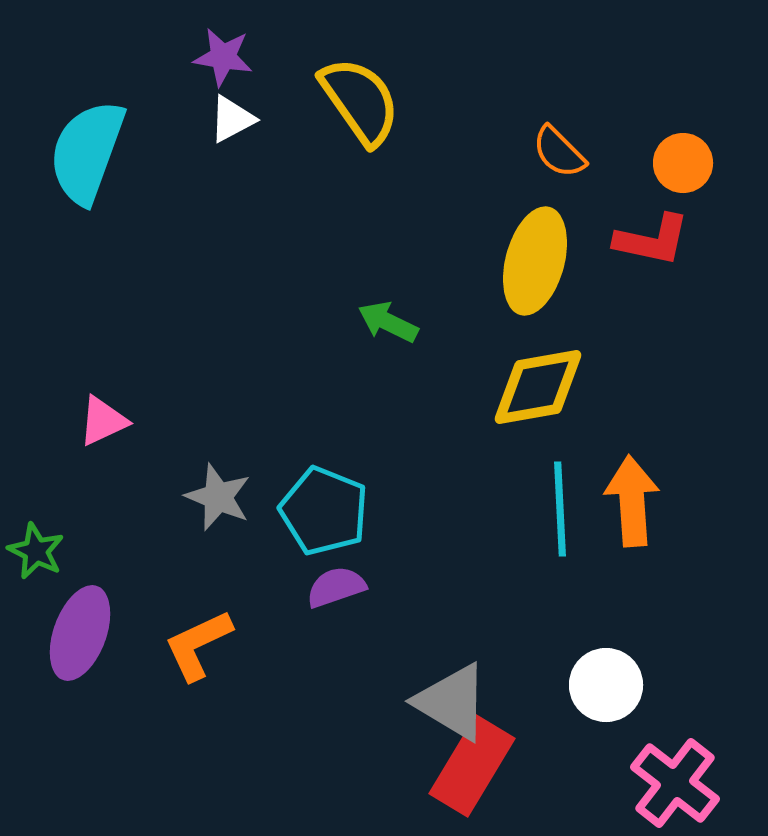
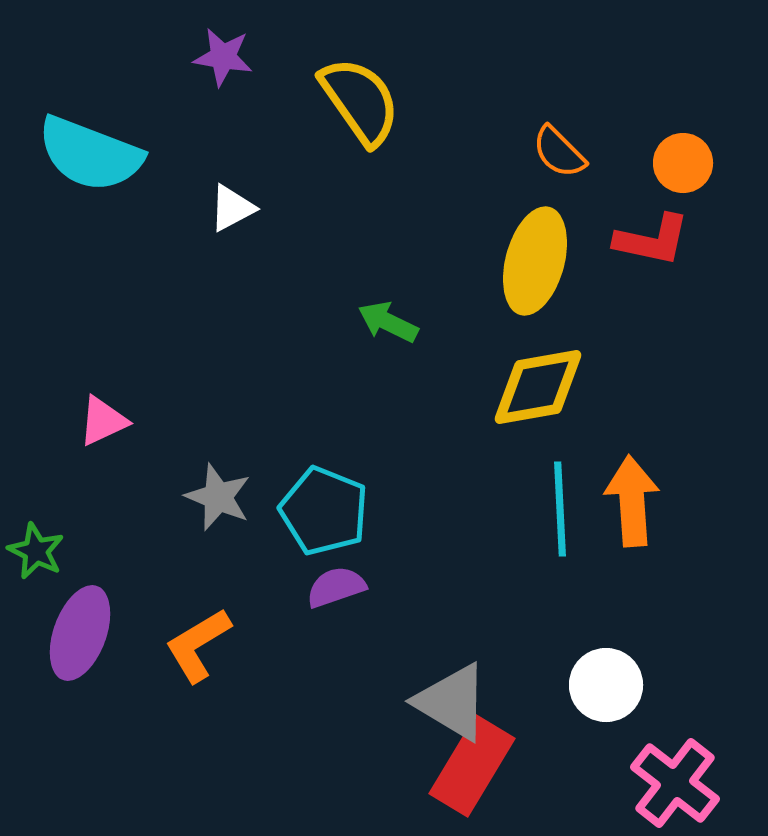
white triangle: moved 89 px down
cyan semicircle: moved 3 px right, 2 px down; rotated 89 degrees counterclockwise
orange L-shape: rotated 6 degrees counterclockwise
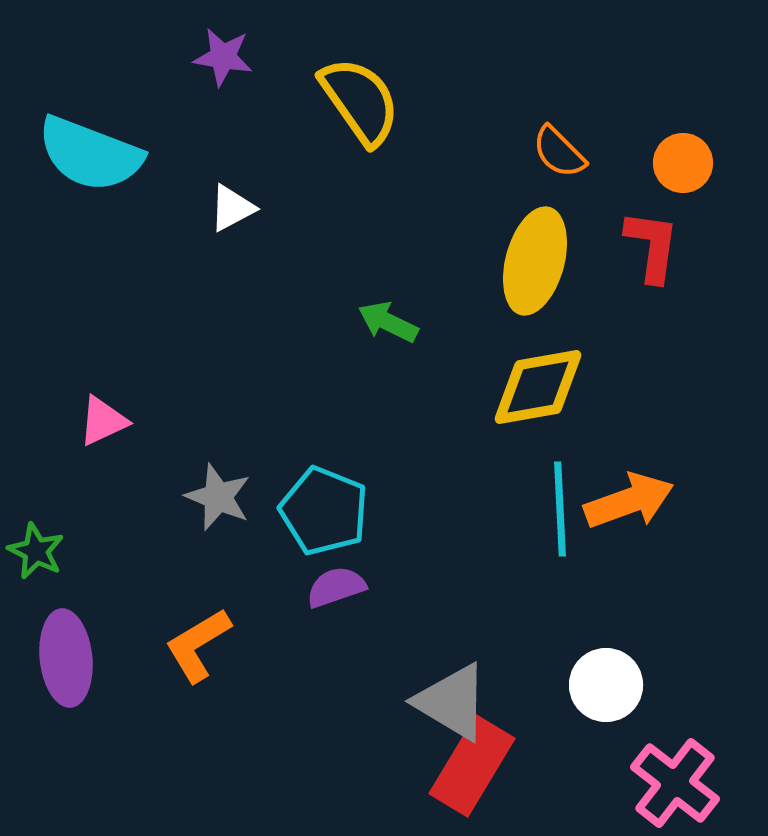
red L-shape: moved 6 px down; rotated 94 degrees counterclockwise
orange arrow: moved 3 px left; rotated 74 degrees clockwise
purple ellipse: moved 14 px left, 25 px down; rotated 26 degrees counterclockwise
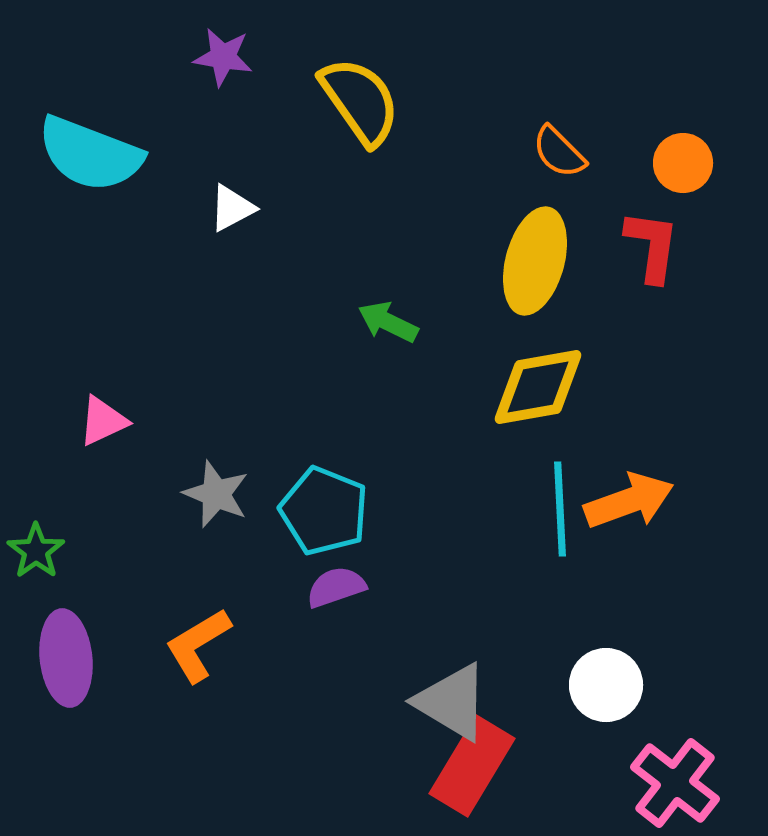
gray star: moved 2 px left, 3 px up
green star: rotated 10 degrees clockwise
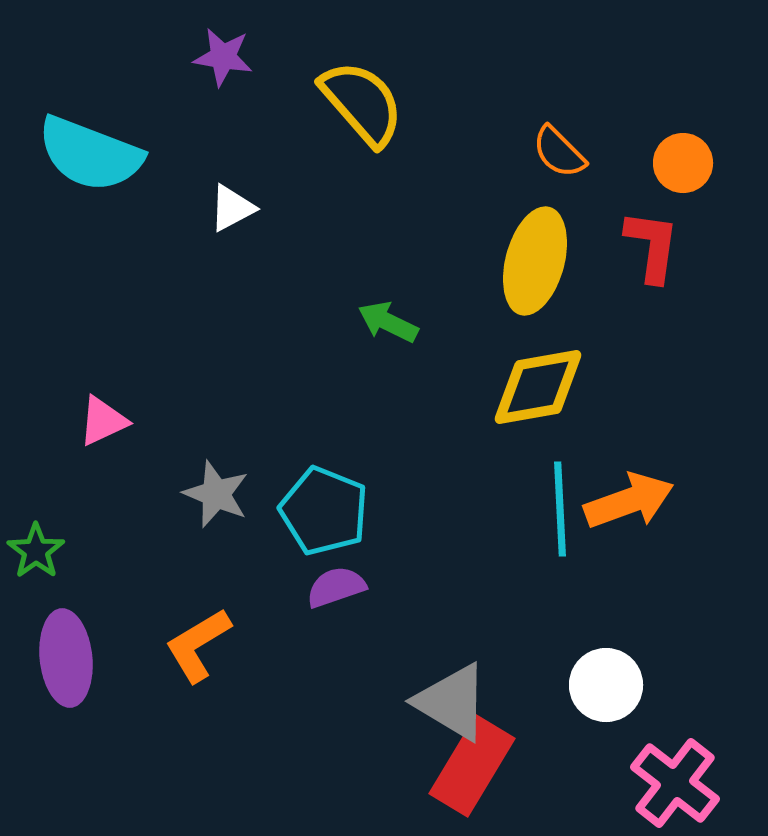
yellow semicircle: moved 2 px right, 2 px down; rotated 6 degrees counterclockwise
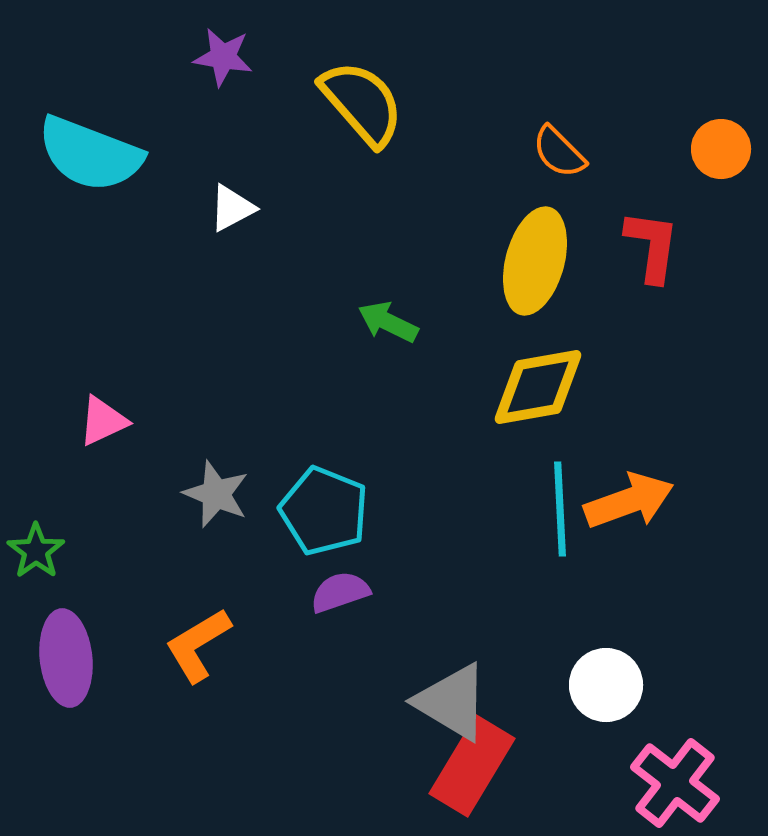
orange circle: moved 38 px right, 14 px up
purple semicircle: moved 4 px right, 5 px down
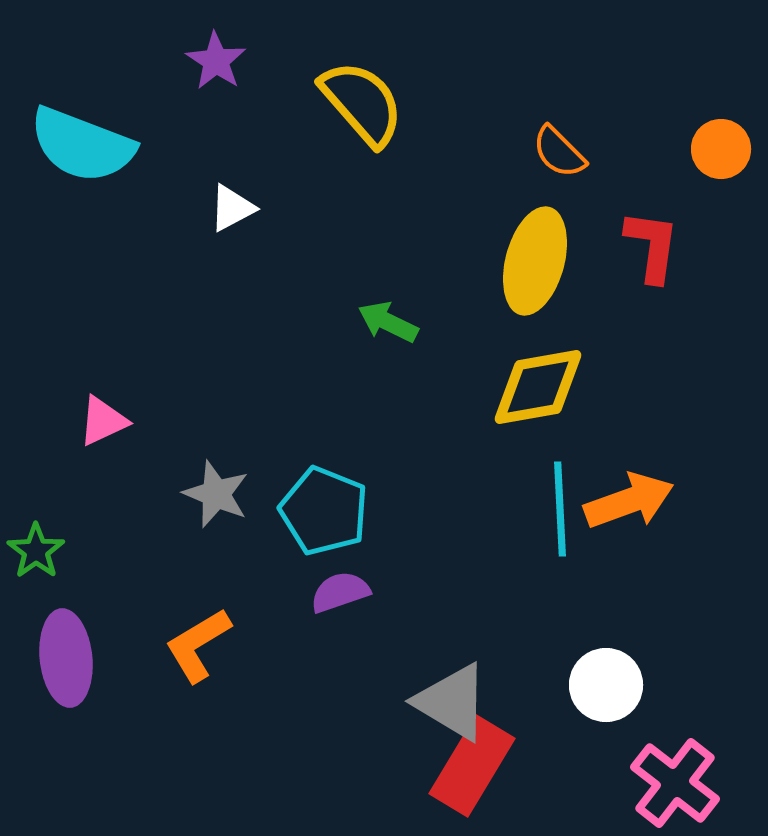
purple star: moved 7 px left, 4 px down; rotated 24 degrees clockwise
cyan semicircle: moved 8 px left, 9 px up
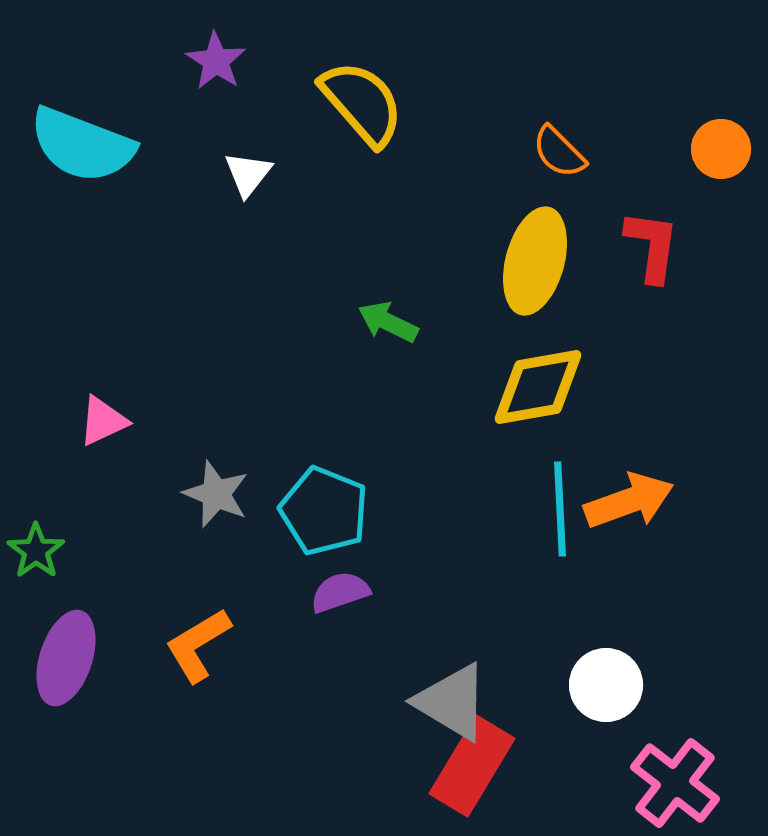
white triangle: moved 16 px right, 34 px up; rotated 24 degrees counterclockwise
purple ellipse: rotated 24 degrees clockwise
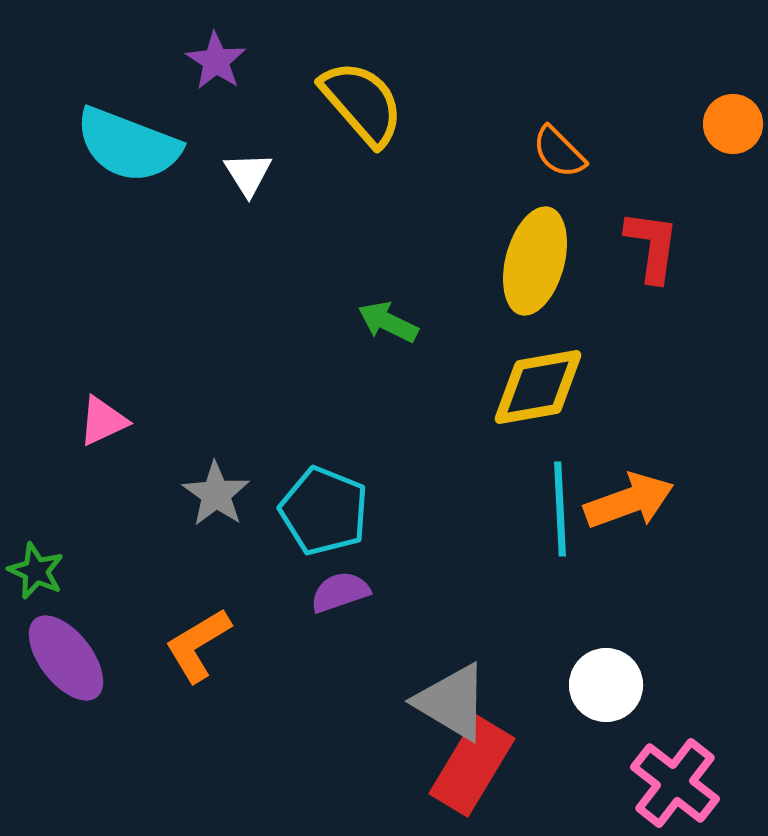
cyan semicircle: moved 46 px right
orange circle: moved 12 px right, 25 px up
white triangle: rotated 10 degrees counterclockwise
gray star: rotated 12 degrees clockwise
green star: moved 20 px down; rotated 12 degrees counterclockwise
purple ellipse: rotated 56 degrees counterclockwise
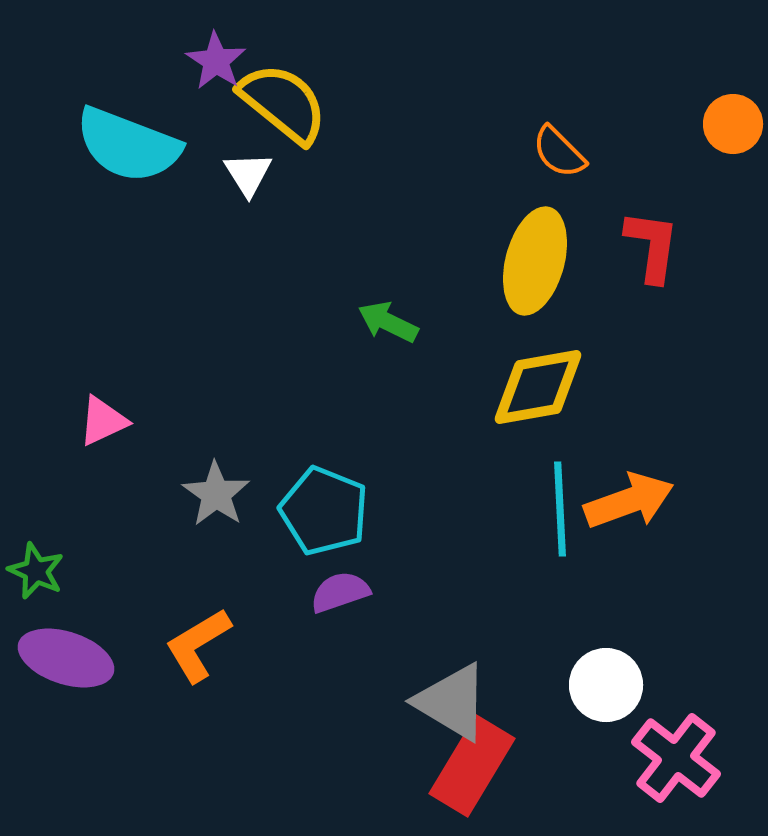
yellow semicircle: moved 79 px left; rotated 10 degrees counterclockwise
purple ellipse: rotated 34 degrees counterclockwise
pink cross: moved 1 px right, 25 px up
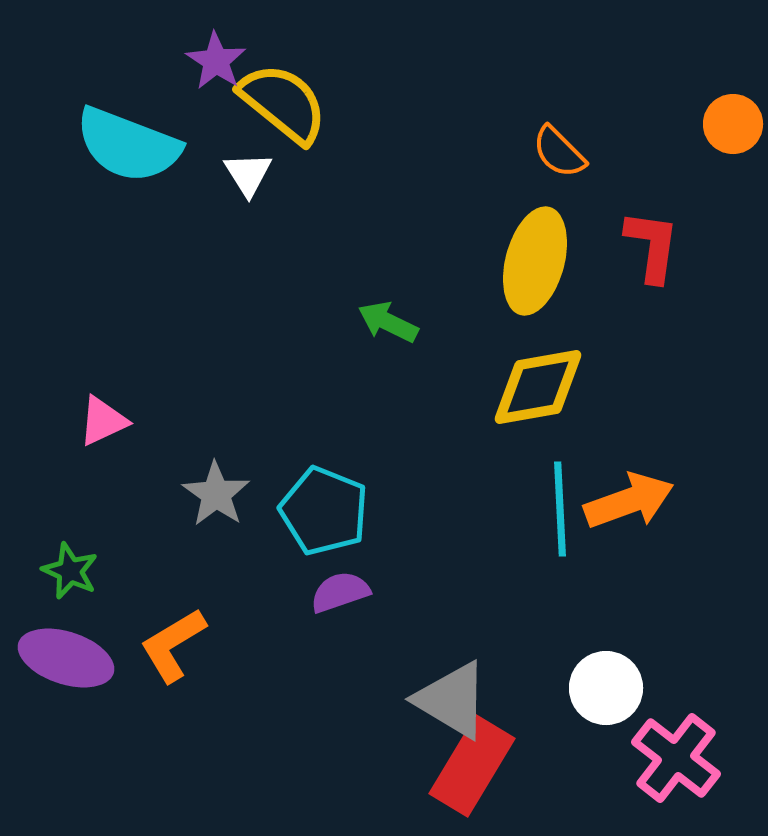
green star: moved 34 px right
orange L-shape: moved 25 px left
white circle: moved 3 px down
gray triangle: moved 2 px up
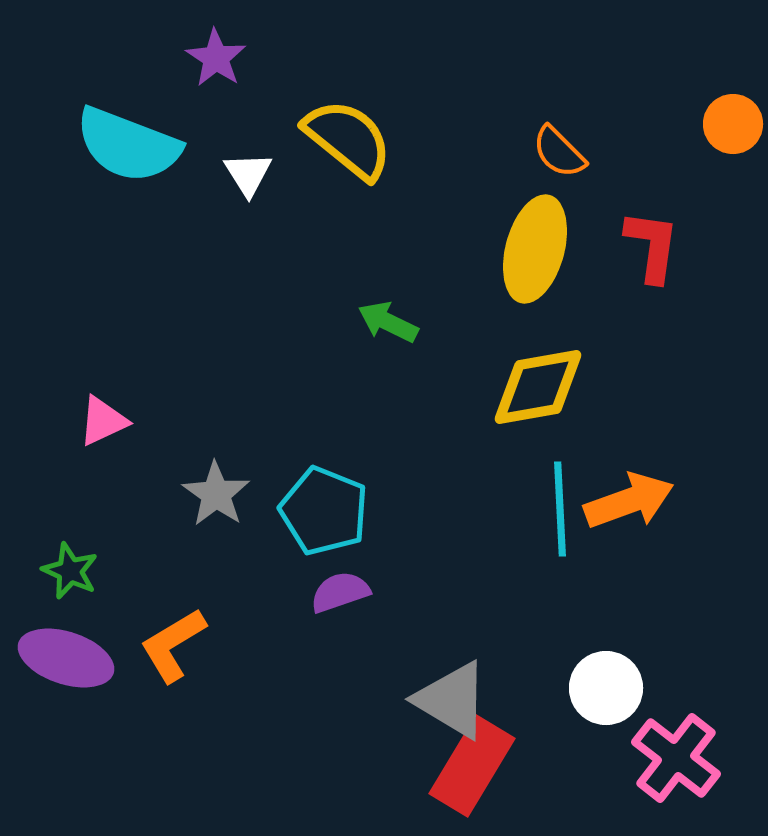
purple star: moved 3 px up
yellow semicircle: moved 65 px right, 36 px down
yellow ellipse: moved 12 px up
